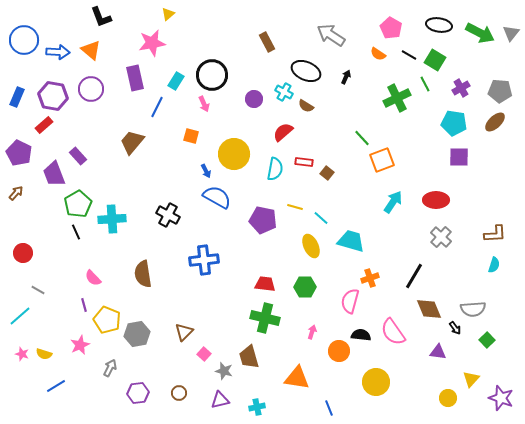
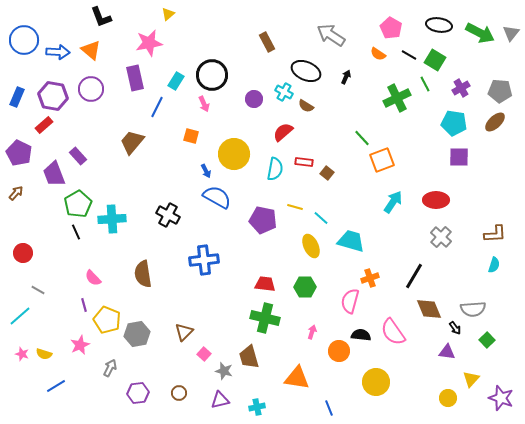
pink star at (152, 43): moved 3 px left
purple triangle at (438, 352): moved 9 px right
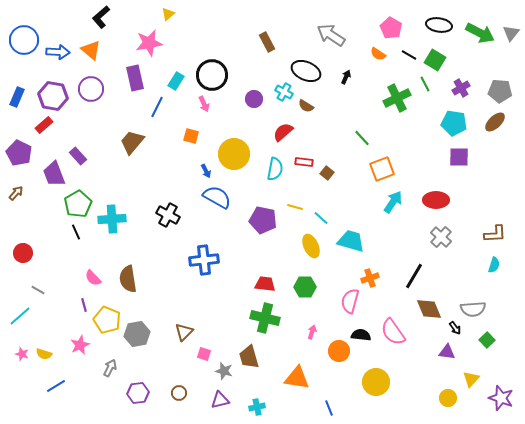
black L-shape at (101, 17): rotated 70 degrees clockwise
orange square at (382, 160): moved 9 px down
brown semicircle at (143, 274): moved 15 px left, 5 px down
pink square at (204, 354): rotated 24 degrees counterclockwise
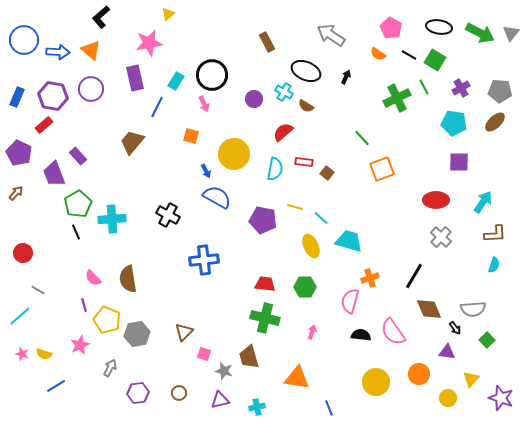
black ellipse at (439, 25): moved 2 px down
green line at (425, 84): moved 1 px left, 3 px down
purple square at (459, 157): moved 5 px down
cyan arrow at (393, 202): moved 90 px right
cyan trapezoid at (351, 241): moved 2 px left
orange circle at (339, 351): moved 80 px right, 23 px down
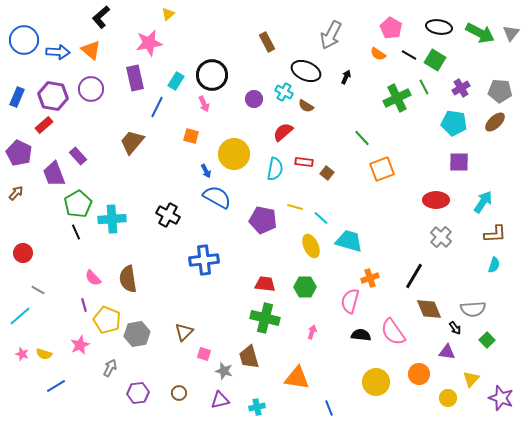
gray arrow at (331, 35): rotated 96 degrees counterclockwise
